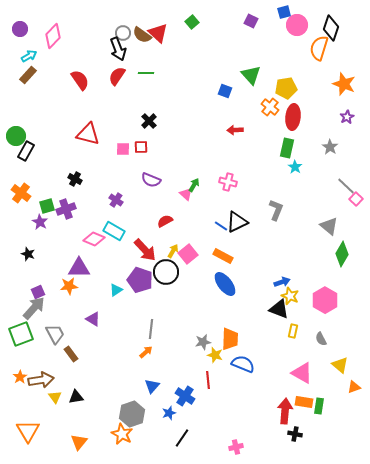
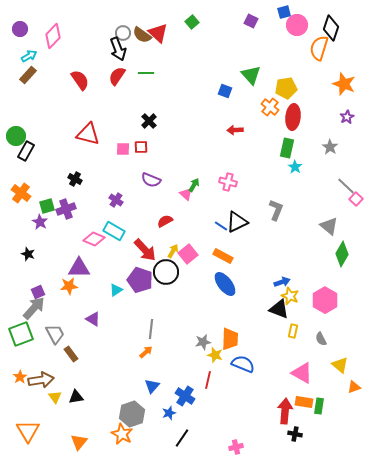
red line at (208, 380): rotated 18 degrees clockwise
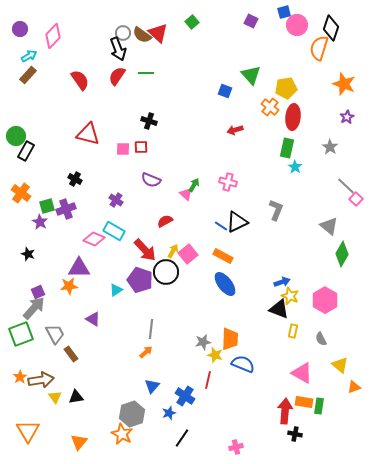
black cross at (149, 121): rotated 28 degrees counterclockwise
red arrow at (235, 130): rotated 14 degrees counterclockwise
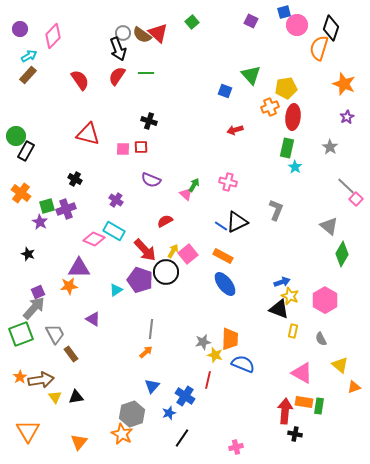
orange cross at (270, 107): rotated 30 degrees clockwise
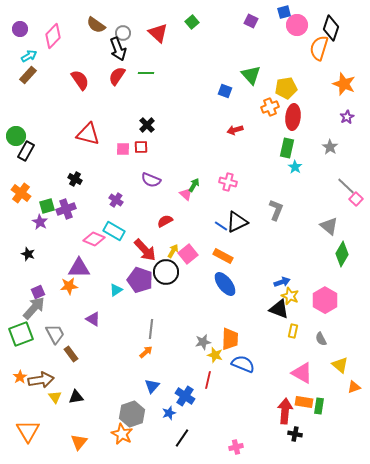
brown semicircle at (142, 35): moved 46 px left, 10 px up
black cross at (149, 121): moved 2 px left, 4 px down; rotated 28 degrees clockwise
